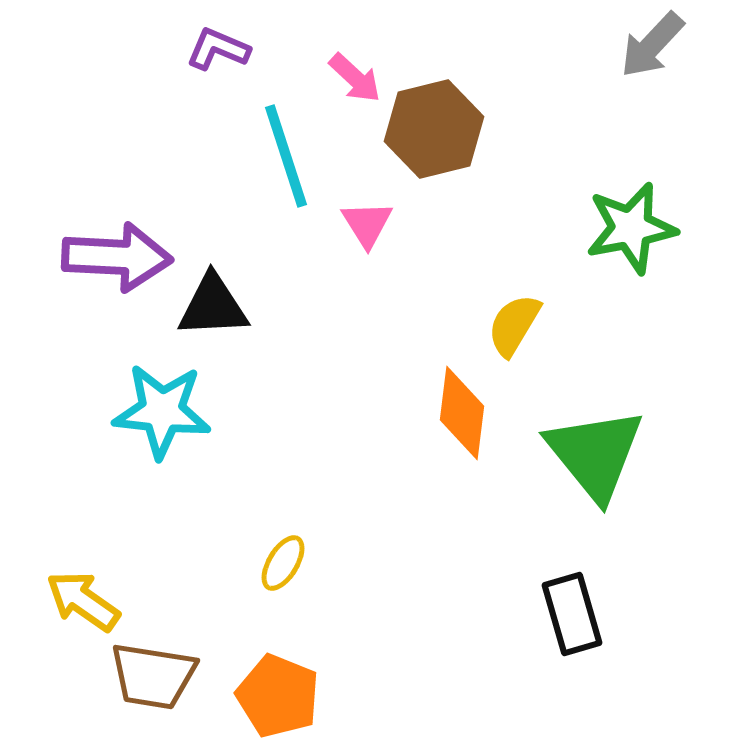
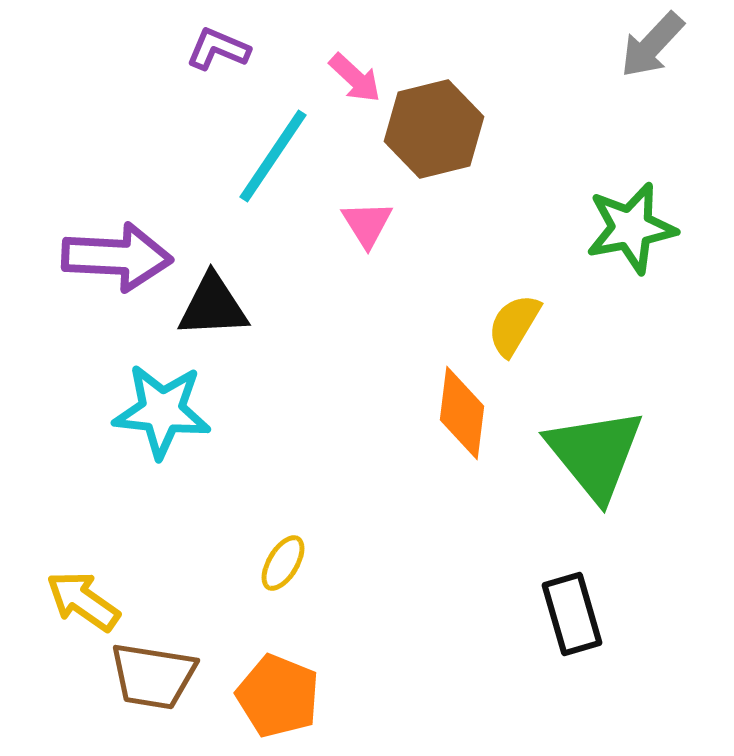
cyan line: moved 13 px left; rotated 52 degrees clockwise
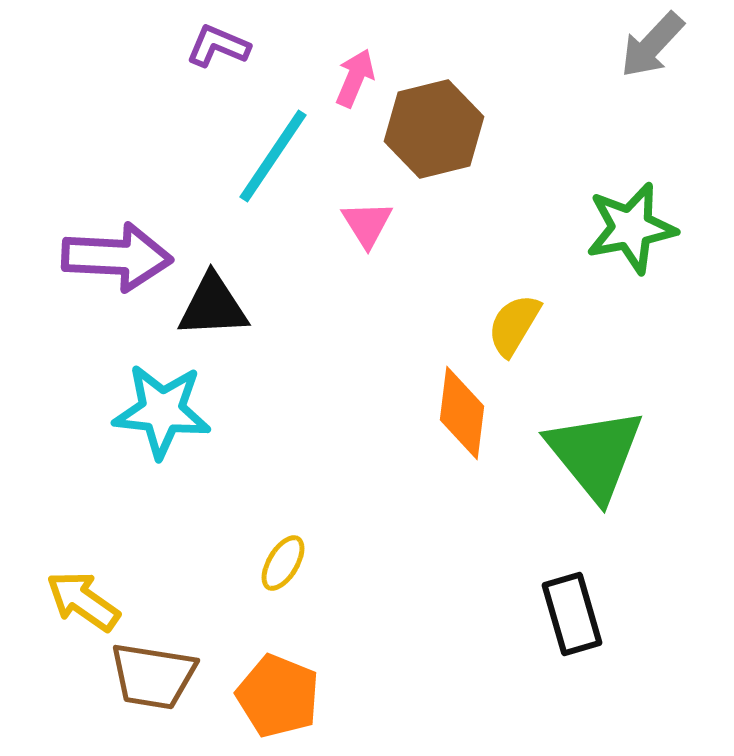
purple L-shape: moved 3 px up
pink arrow: rotated 110 degrees counterclockwise
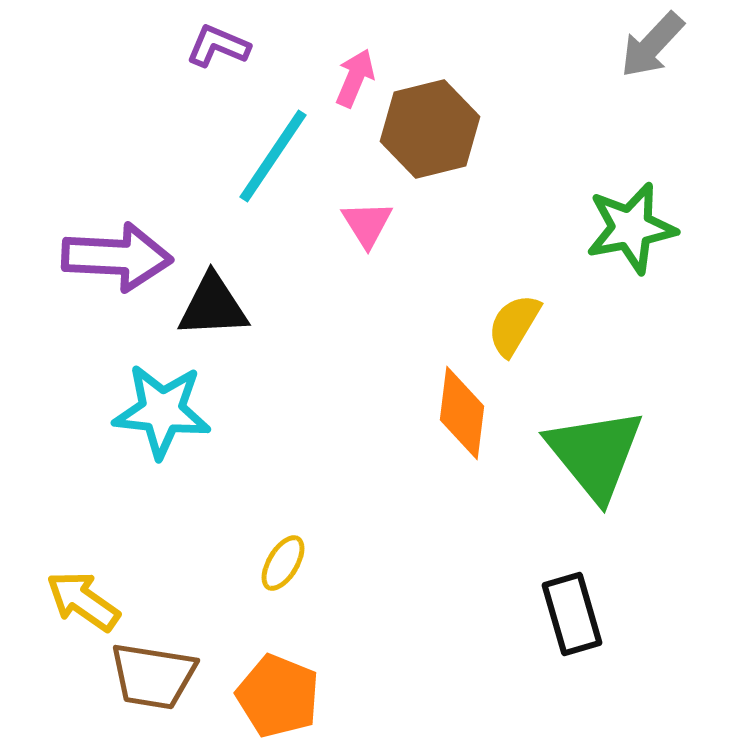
brown hexagon: moved 4 px left
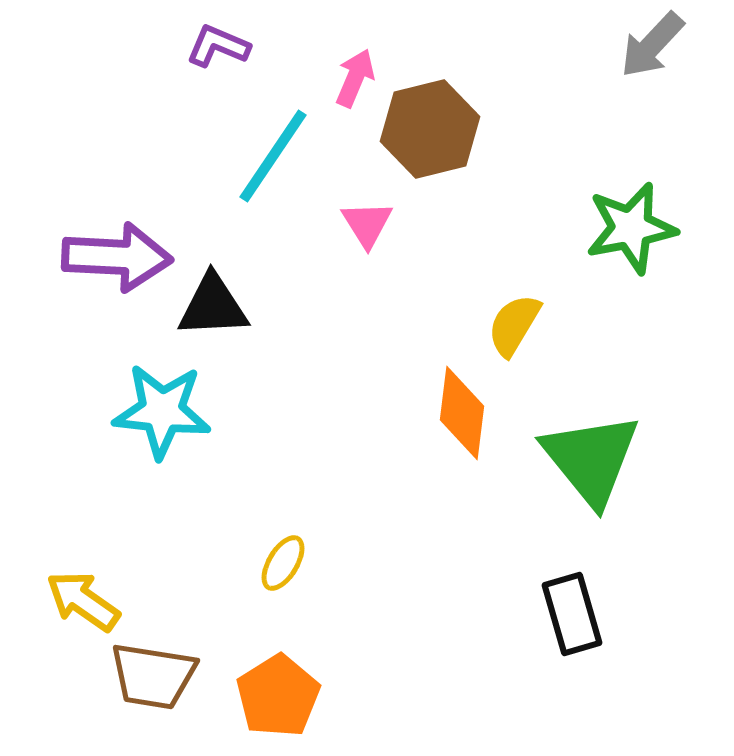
green triangle: moved 4 px left, 5 px down
orange pentagon: rotated 18 degrees clockwise
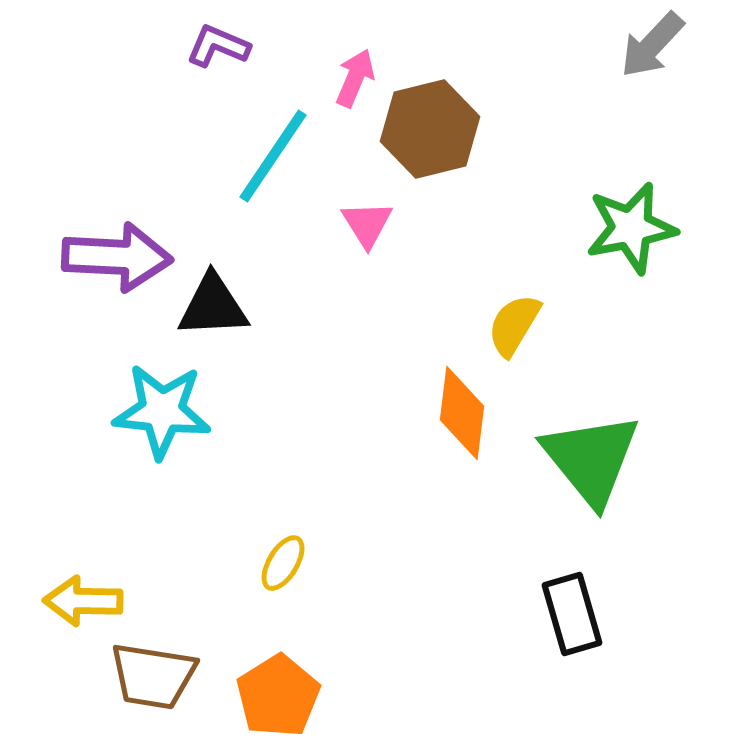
yellow arrow: rotated 34 degrees counterclockwise
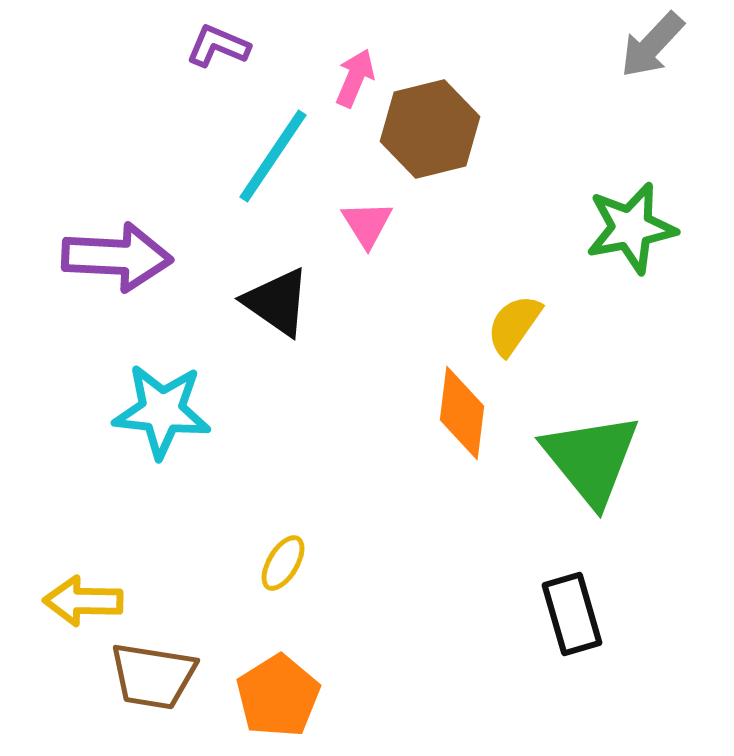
black triangle: moved 64 px right, 4 px up; rotated 38 degrees clockwise
yellow semicircle: rotated 4 degrees clockwise
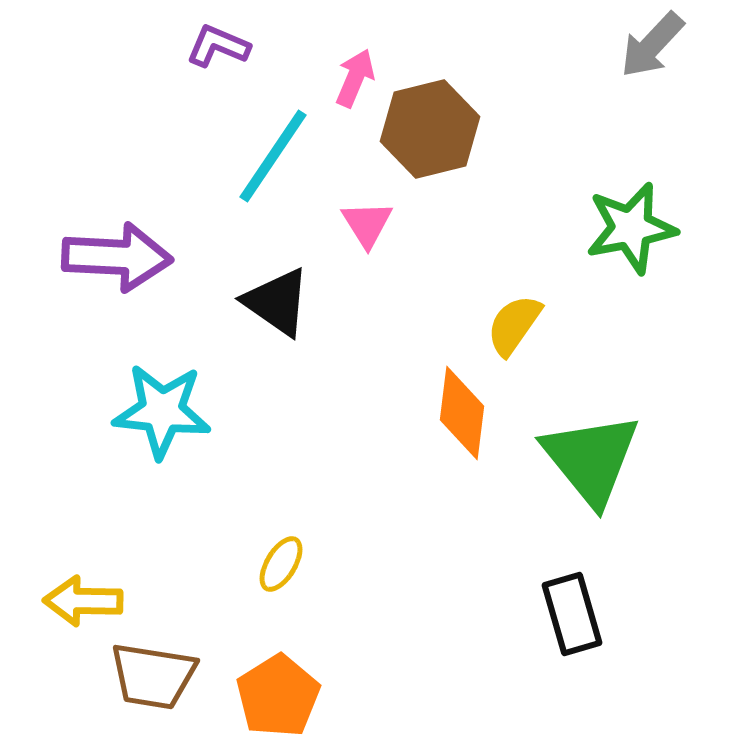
yellow ellipse: moved 2 px left, 1 px down
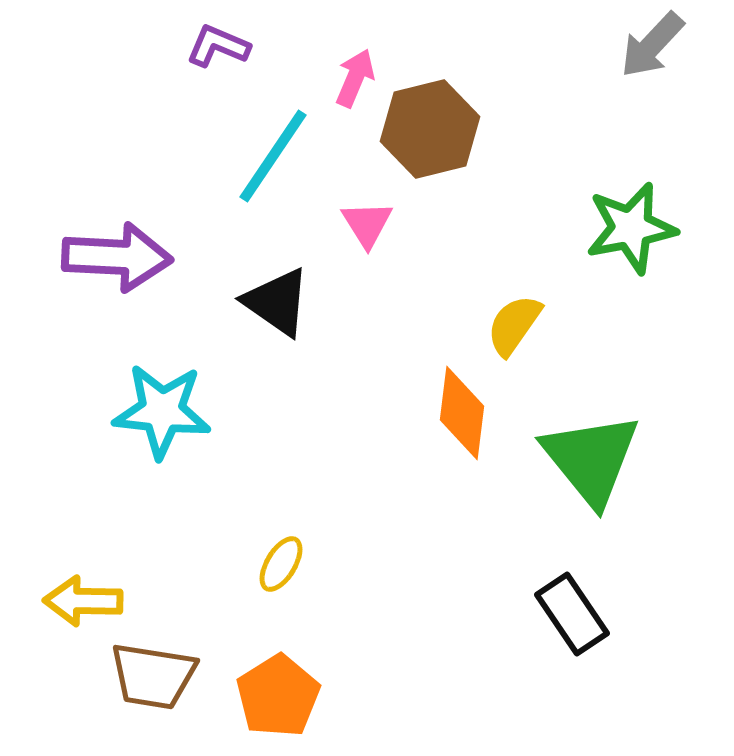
black rectangle: rotated 18 degrees counterclockwise
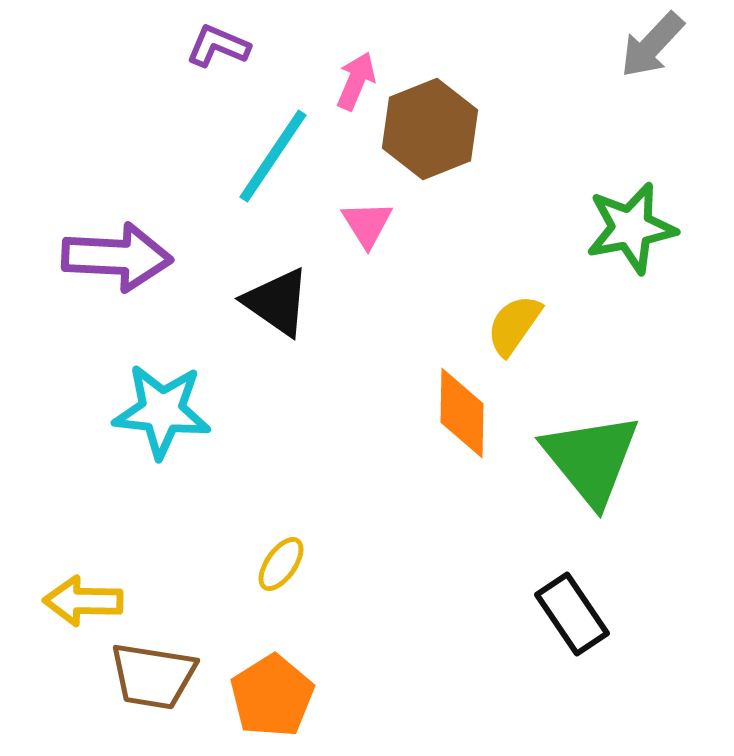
pink arrow: moved 1 px right, 3 px down
brown hexagon: rotated 8 degrees counterclockwise
orange diamond: rotated 6 degrees counterclockwise
yellow ellipse: rotated 4 degrees clockwise
orange pentagon: moved 6 px left
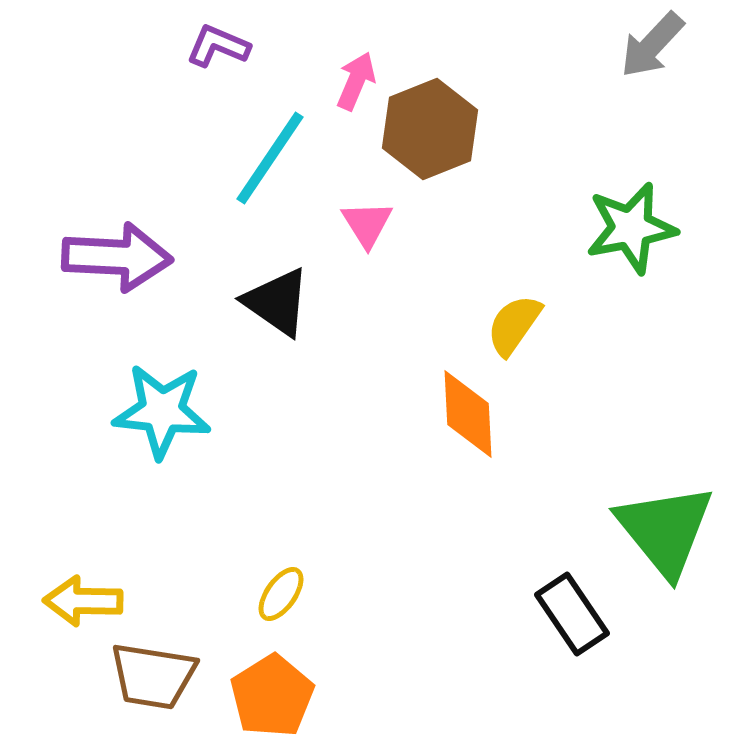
cyan line: moved 3 px left, 2 px down
orange diamond: moved 6 px right, 1 px down; rotated 4 degrees counterclockwise
green triangle: moved 74 px right, 71 px down
yellow ellipse: moved 30 px down
